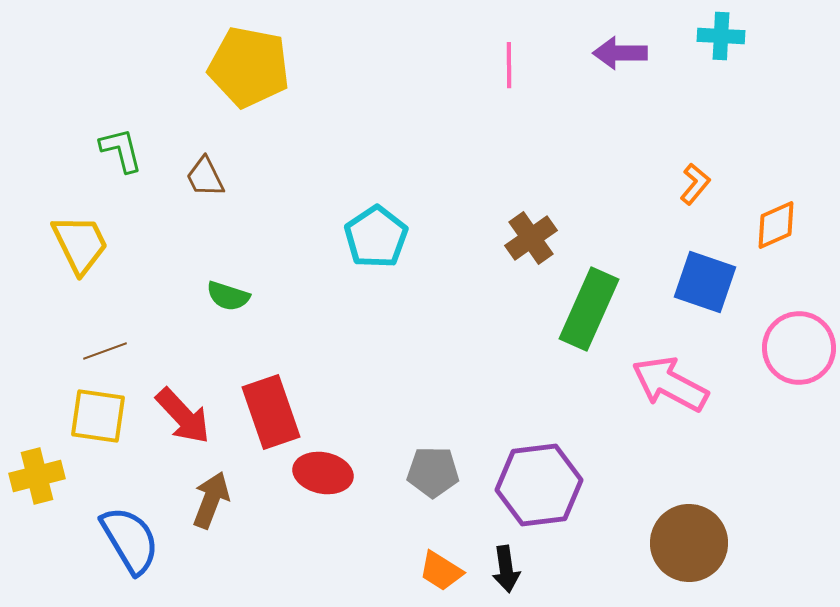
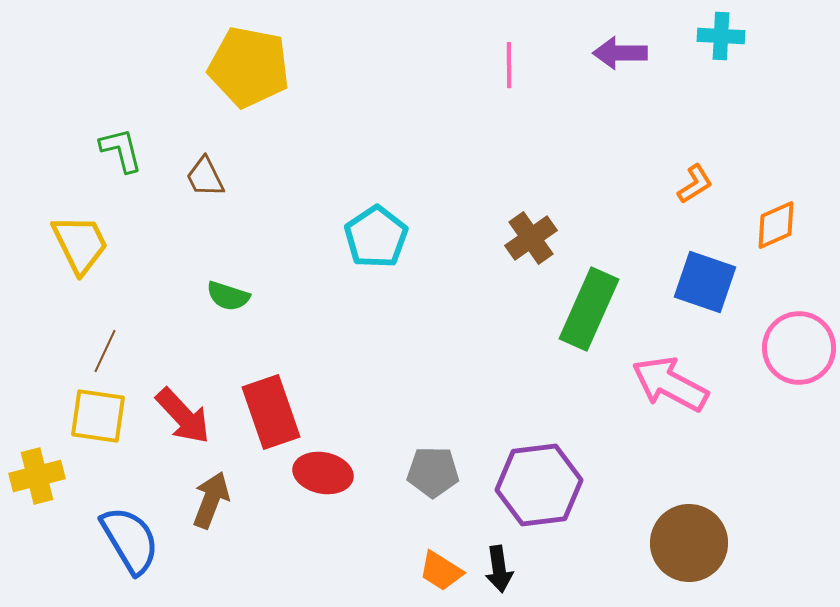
orange L-shape: rotated 18 degrees clockwise
brown line: rotated 45 degrees counterclockwise
black arrow: moved 7 px left
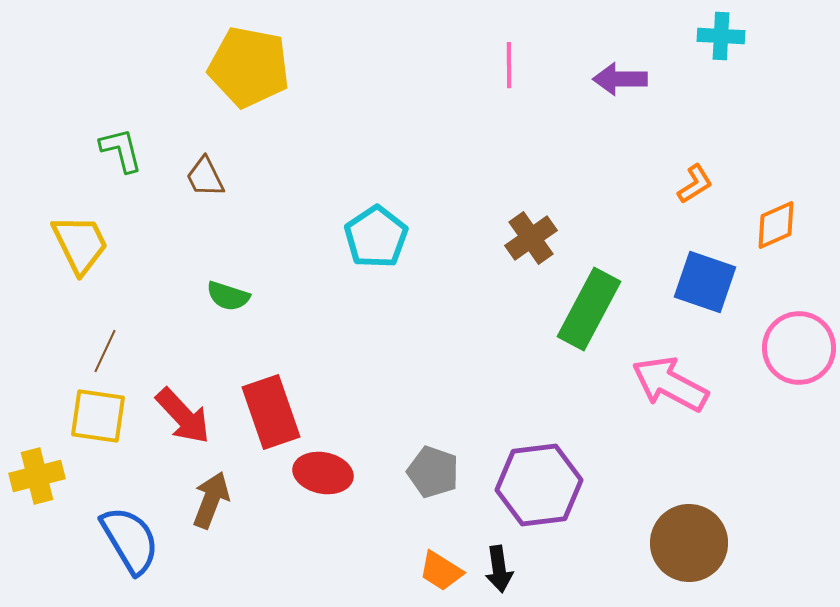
purple arrow: moved 26 px down
green rectangle: rotated 4 degrees clockwise
gray pentagon: rotated 18 degrees clockwise
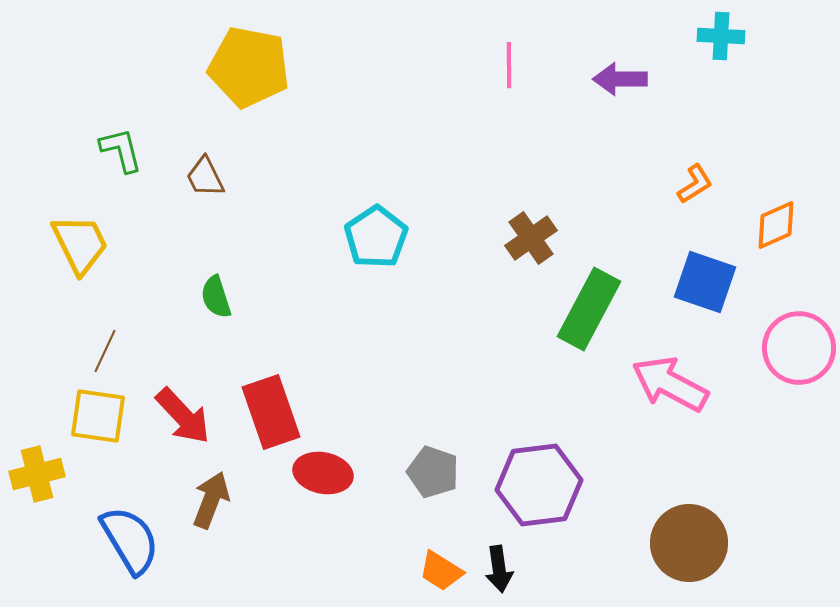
green semicircle: moved 12 px left, 1 px down; rotated 54 degrees clockwise
yellow cross: moved 2 px up
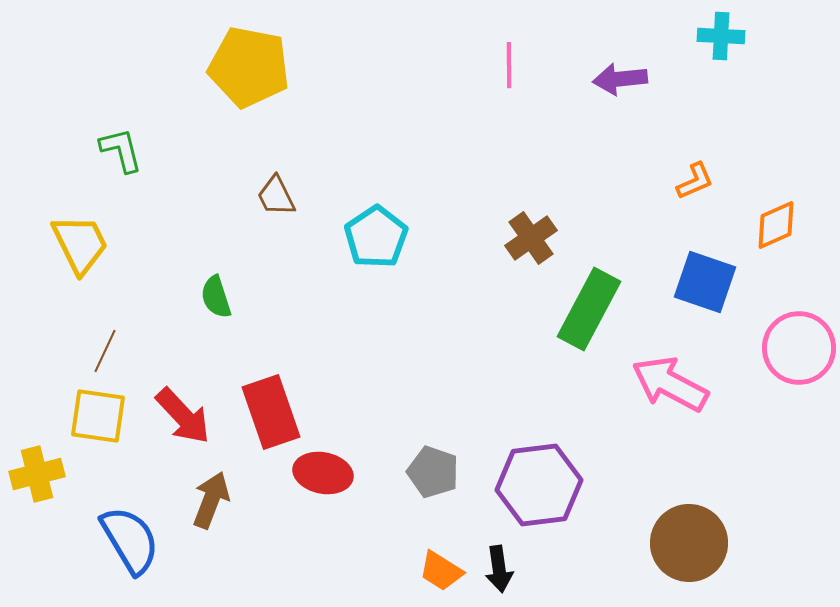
purple arrow: rotated 6 degrees counterclockwise
brown trapezoid: moved 71 px right, 19 px down
orange L-shape: moved 3 px up; rotated 9 degrees clockwise
